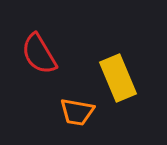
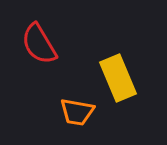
red semicircle: moved 10 px up
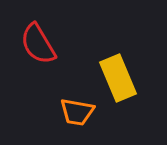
red semicircle: moved 1 px left
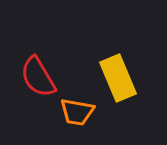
red semicircle: moved 33 px down
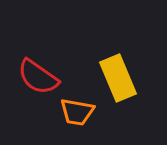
red semicircle: rotated 24 degrees counterclockwise
